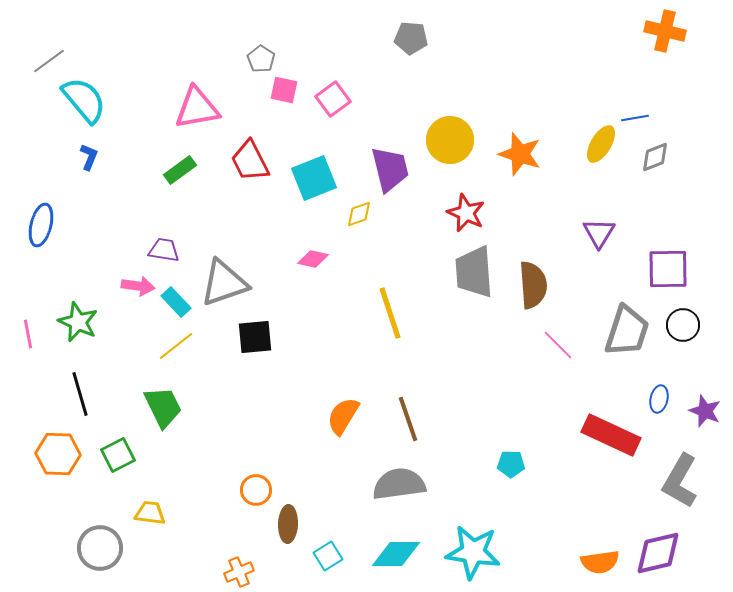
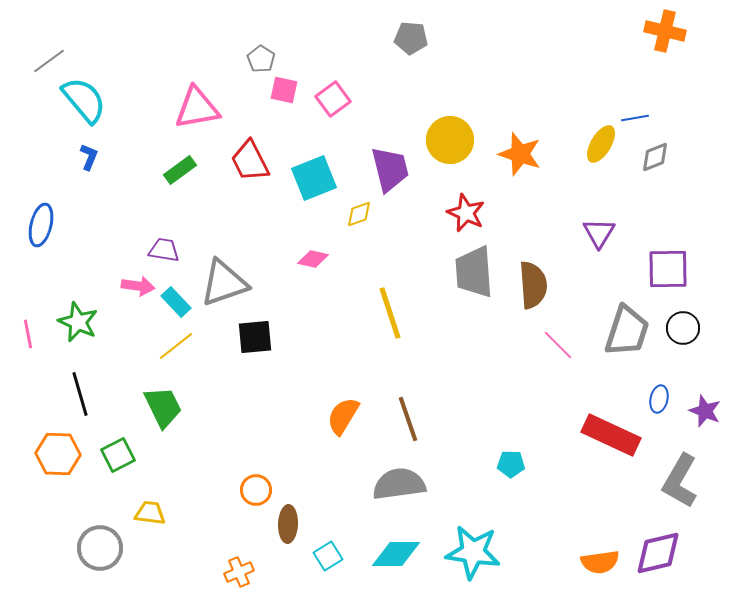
black circle at (683, 325): moved 3 px down
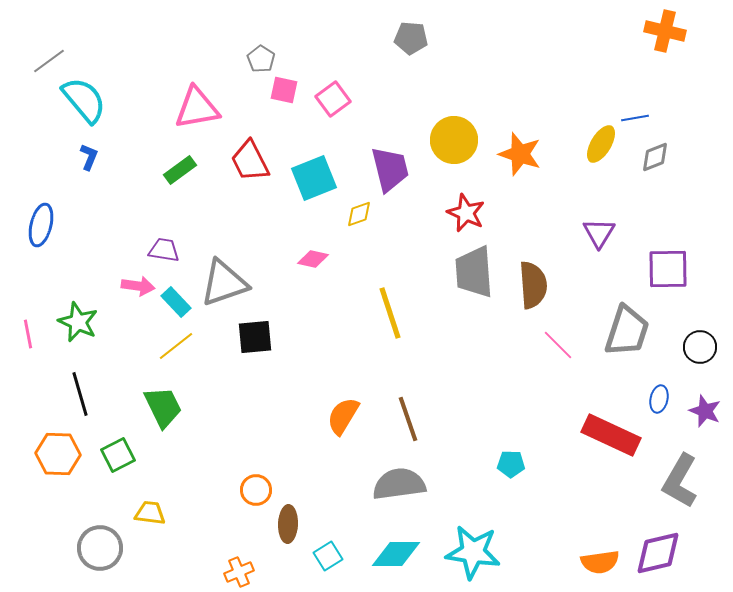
yellow circle at (450, 140): moved 4 px right
black circle at (683, 328): moved 17 px right, 19 px down
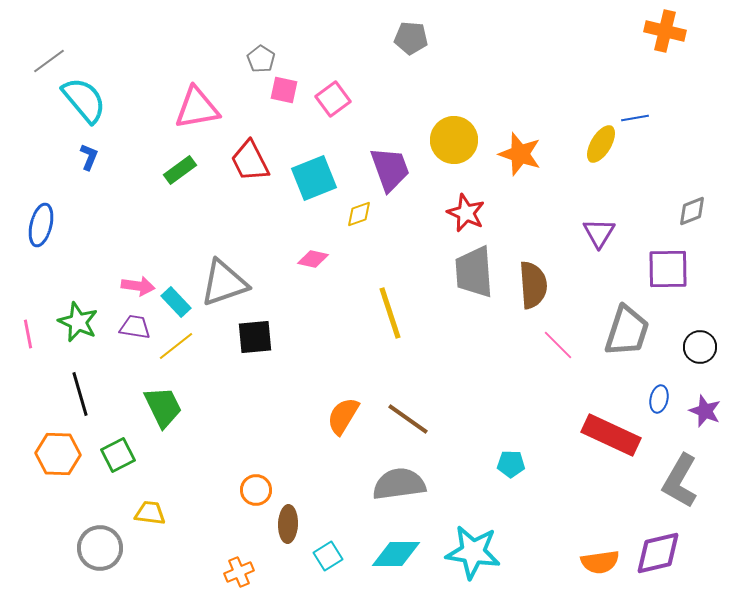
gray diamond at (655, 157): moved 37 px right, 54 px down
purple trapezoid at (390, 169): rotated 6 degrees counterclockwise
purple trapezoid at (164, 250): moved 29 px left, 77 px down
brown line at (408, 419): rotated 36 degrees counterclockwise
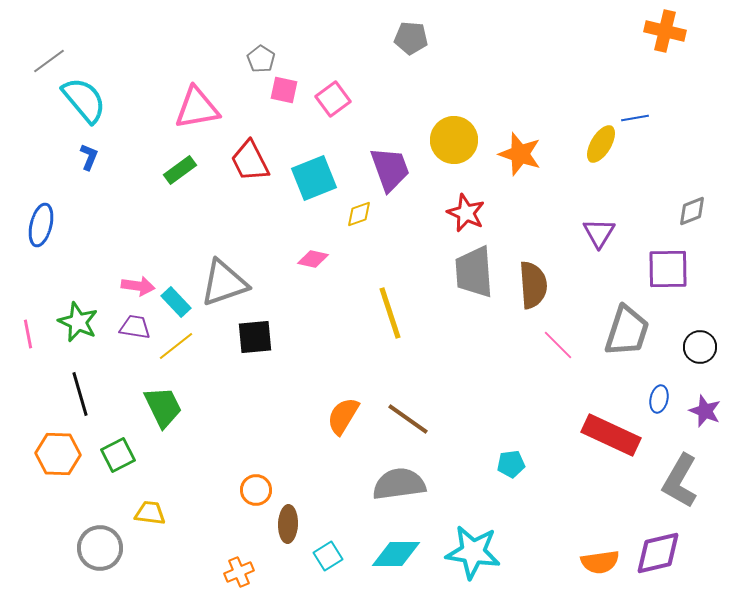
cyan pentagon at (511, 464): rotated 8 degrees counterclockwise
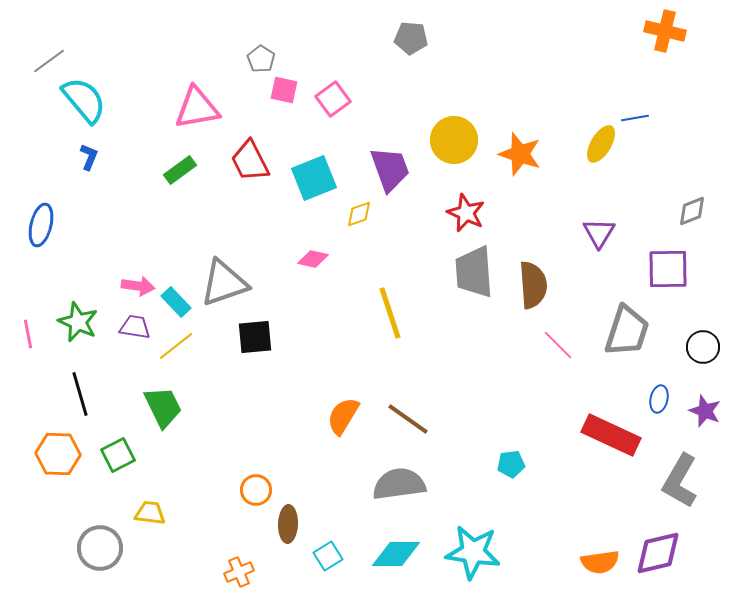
black circle at (700, 347): moved 3 px right
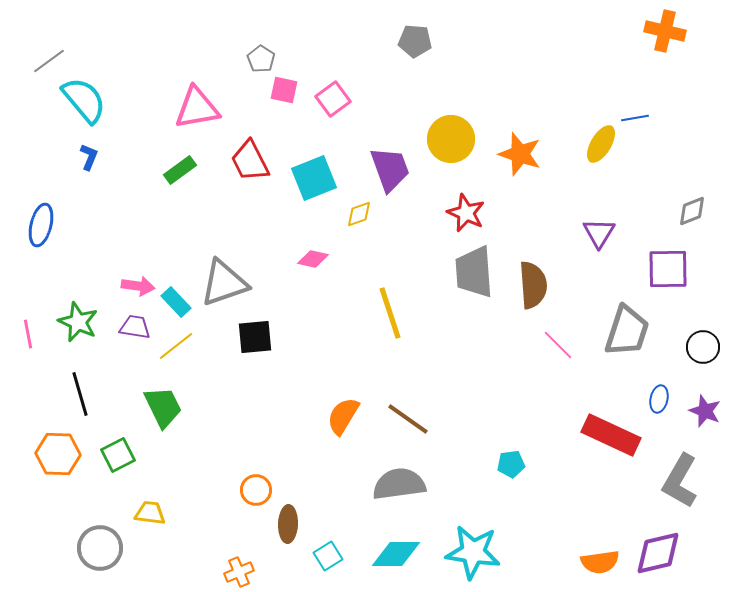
gray pentagon at (411, 38): moved 4 px right, 3 px down
yellow circle at (454, 140): moved 3 px left, 1 px up
